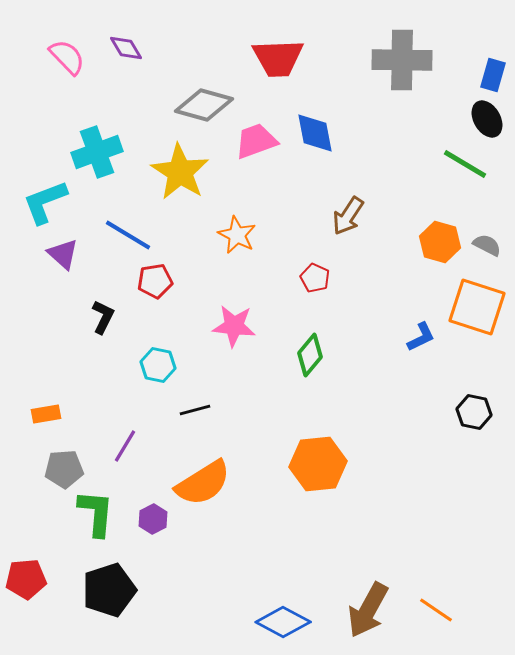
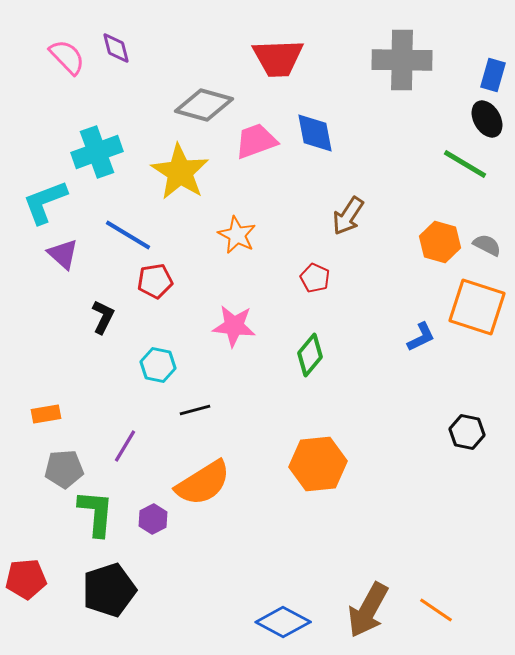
purple diamond at (126, 48): moved 10 px left; rotated 16 degrees clockwise
black hexagon at (474, 412): moved 7 px left, 20 px down
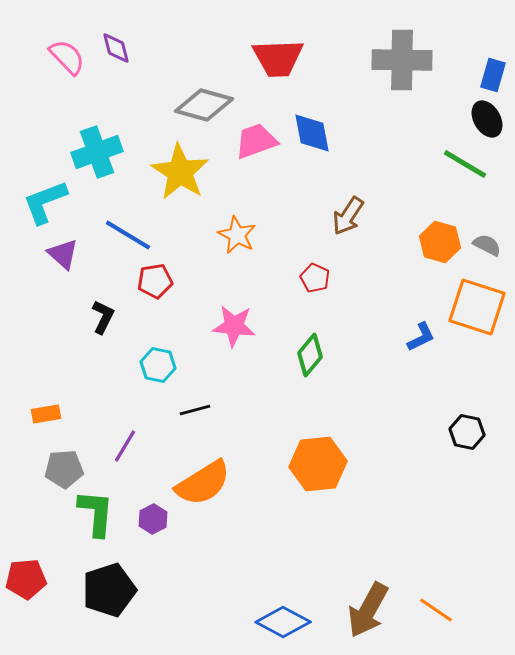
blue diamond at (315, 133): moved 3 px left
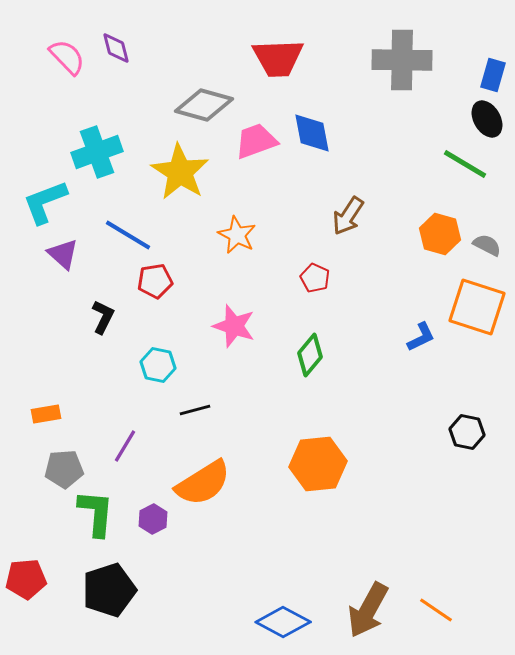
orange hexagon at (440, 242): moved 8 px up
pink star at (234, 326): rotated 12 degrees clockwise
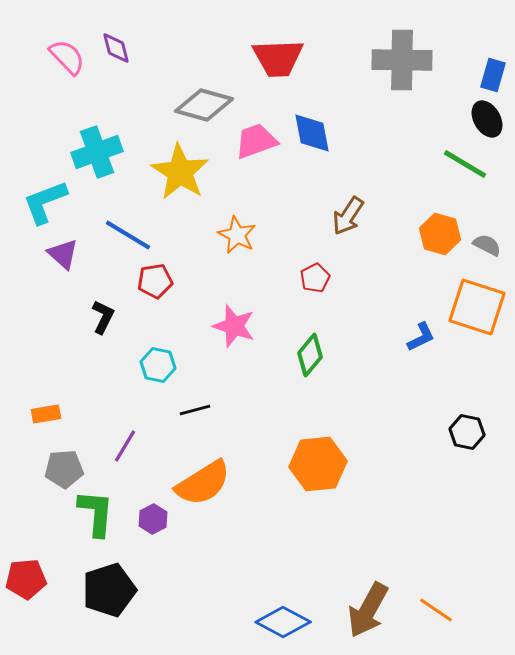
red pentagon at (315, 278): rotated 20 degrees clockwise
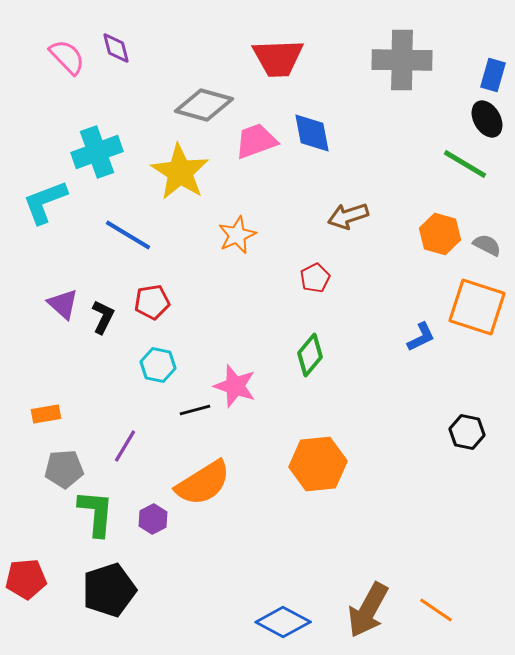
brown arrow at (348, 216): rotated 39 degrees clockwise
orange star at (237, 235): rotated 21 degrees clockwise
purple triangle at (63, 254): moved 50 px down
red pentagon at (155, 281): moved 3 px left, 21 px down
pink star at (234, 326): moved 1 px right, 60 px down
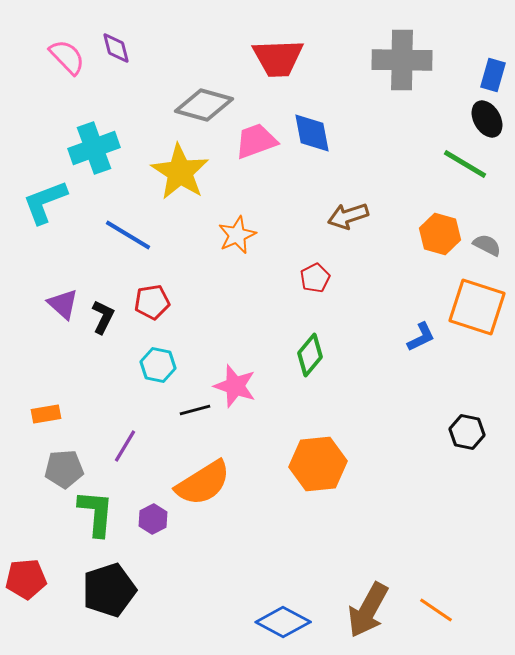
cyan cross at (97, 152): moved 3 px left, 4 px up
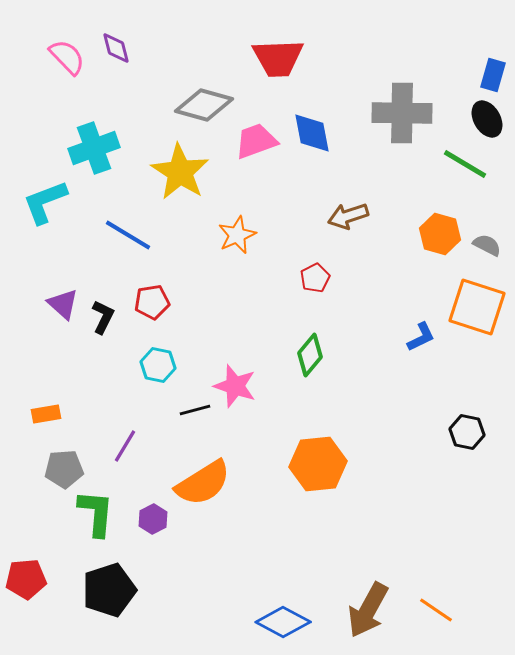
gray cross at (402, 60): moved 53 px down
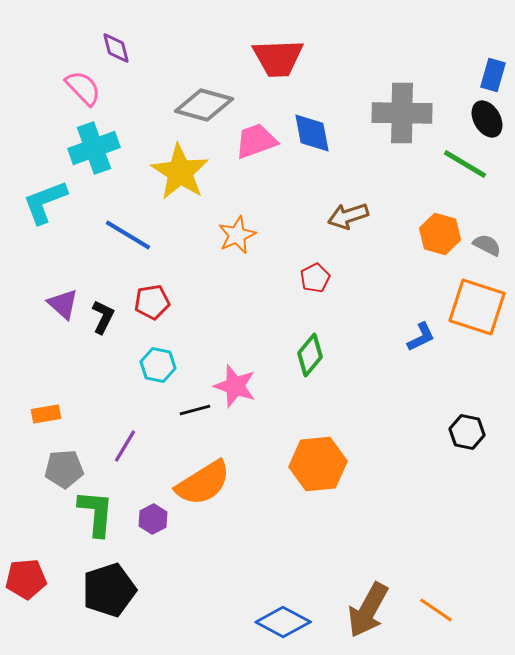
pink semicircle at (67, 57): moved 16 px right, 31 px down
